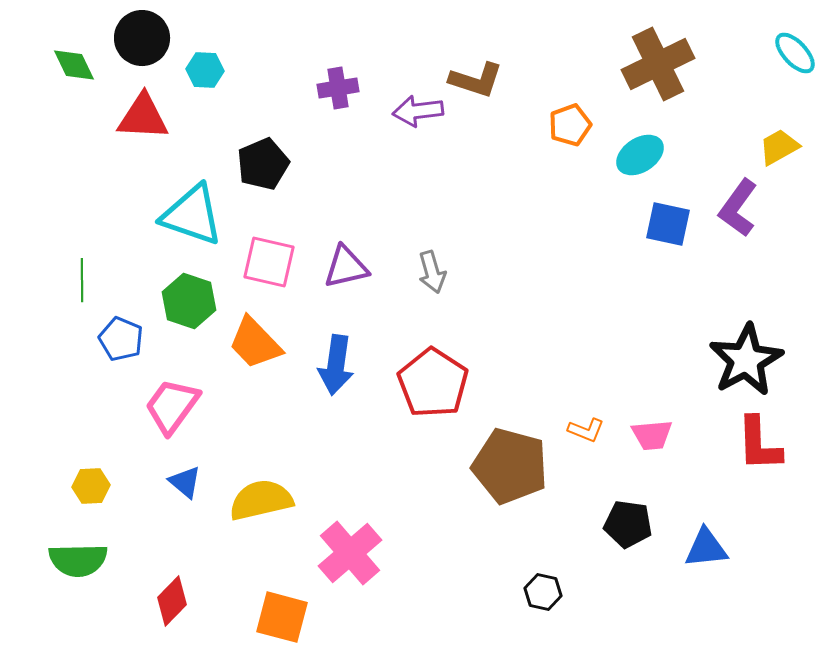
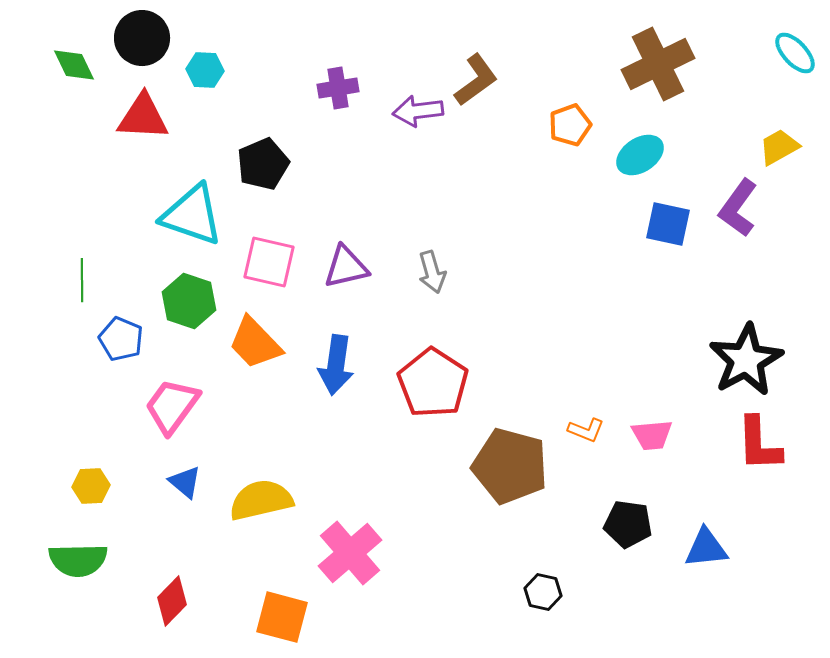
brown L-shape at (476, 80): rotated 54 degrees counterclockwise
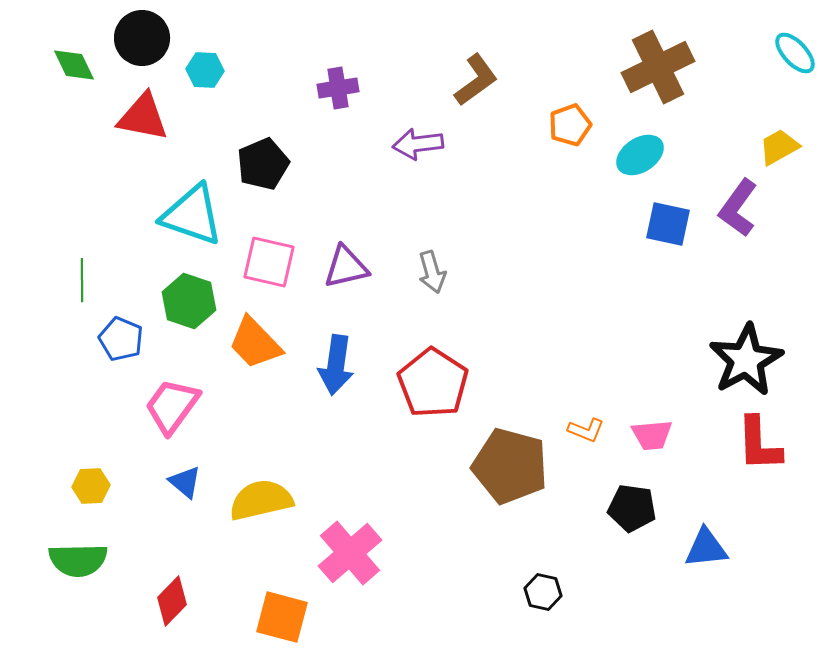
brown cross at (658, 64): moved 3 px down
purple arrow at (418, 111): moved 33 px down
red triangle at (143, 117): rotated 8 degrees clockwise
black pentagon at (628, 524): moved 4 px right, 16 px up
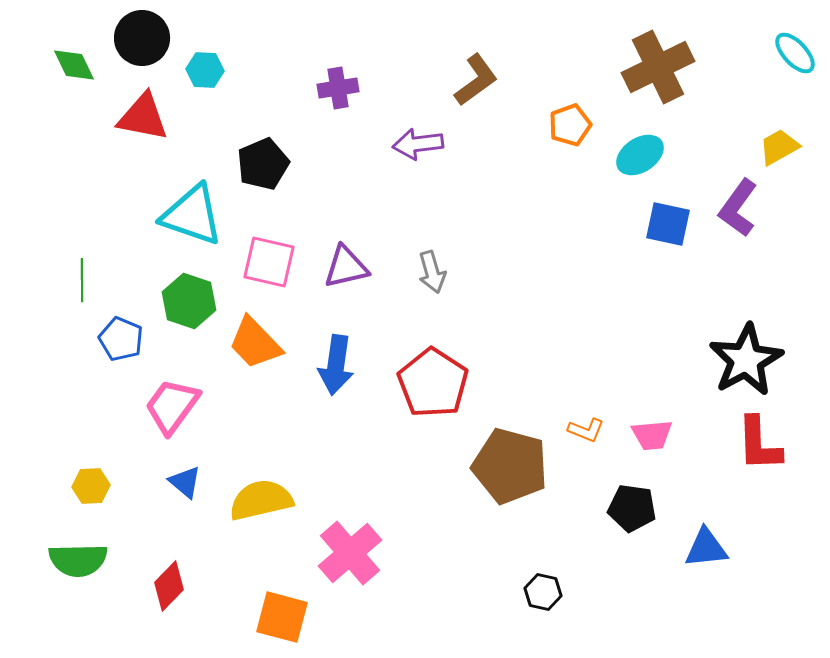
red diamond at (172, 601): moved 3 px left, 15 px up
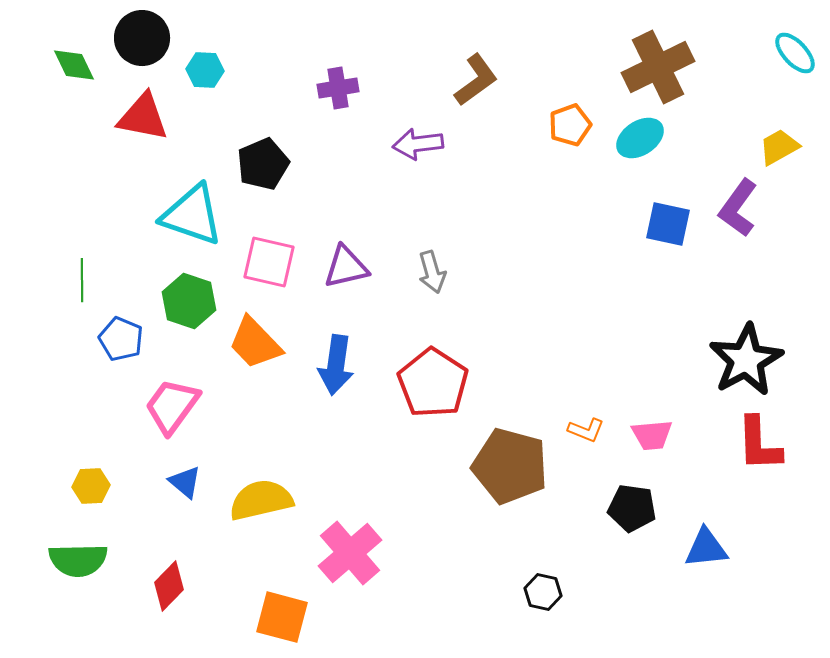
cyan ellipse at (640, 155): moved 17 px up
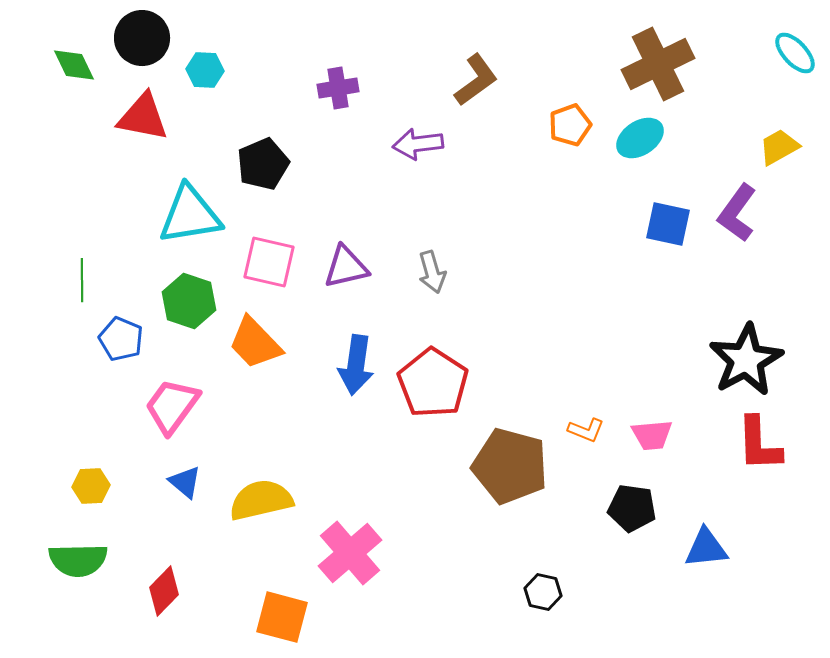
brown cross at (658, 67): moved 3 px up
purple L-shape at (738, 208): moved 1 px left, 5 px down
cyan triangle at (192, 215): moved 2 px left; rotated 28 degrees counterclockwise
blue arrow at (336, 365): moved 20 px right
red diamond at (169, 586): moved 5 px left, 5 px down
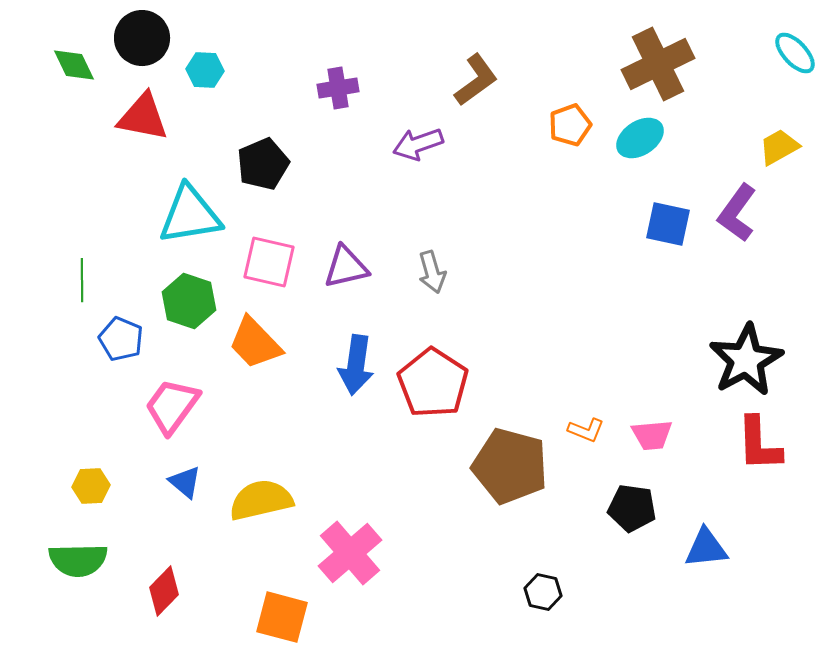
purple arrow at (418, 144): rotated 12 degrees counterclockwise
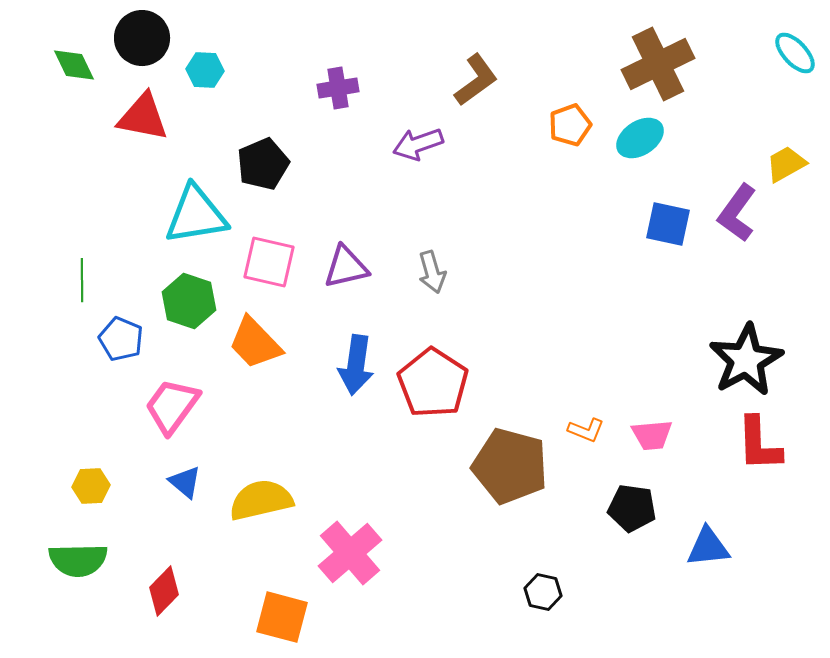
yellow trapezoid at (779, 147): moved 7 px right, 17 px down
cyan triangle at (190, 215): moved 6 px right
blue triangle at (706, 548): moved 2 px right, 1 px up
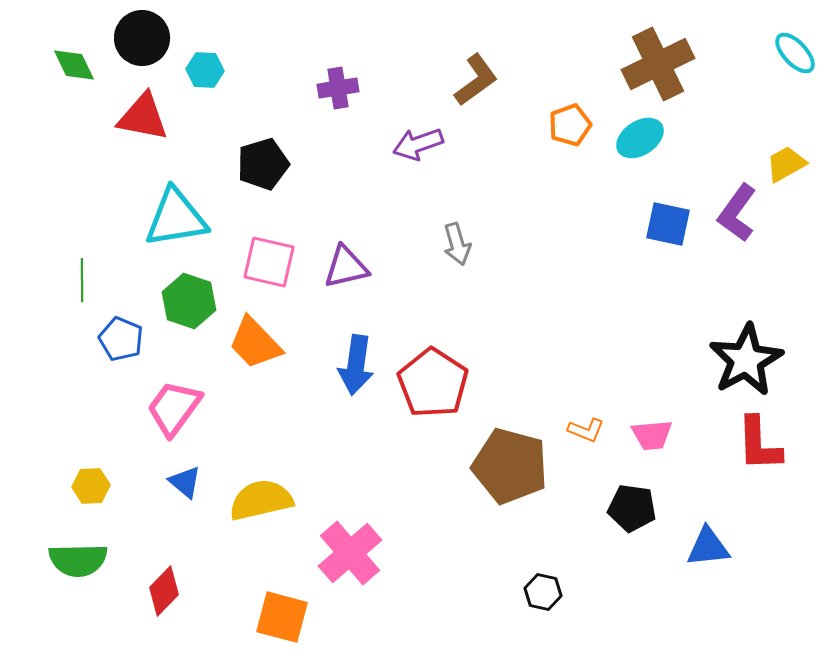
black pentagon at (263, 164): rotated 6 degrees clockwise
cyan triangle at (196, 215): moved 20 px left, 3 px down
gray arrow at (432, 272): moved 25 px right, 28 px up
pink trapezoid at (172, 406): moved 2 px right, 2 px down
